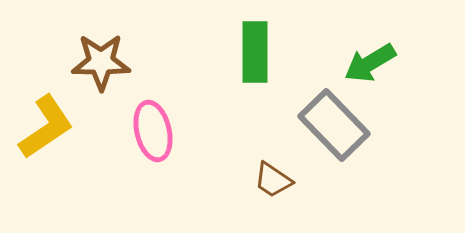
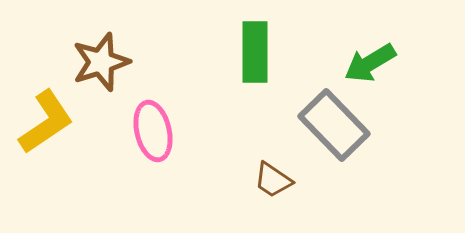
brown star: rotated 18 degrees counterclockwise
yellow L-shape: moved 5 px up
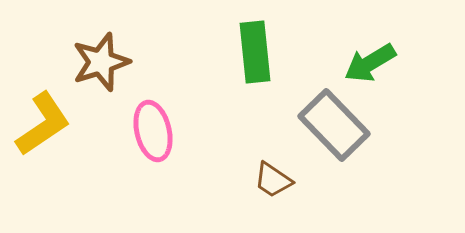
green rectangle: rotated 6 degrees counterclockwise
yellow L-shape: moved 3 px left, 2 px down
